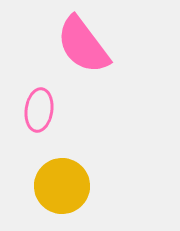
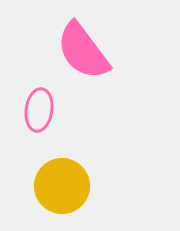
pink semicircle: moved 6 px down
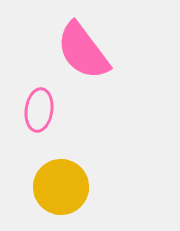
yellow circle: moved 1 px left, 1 px down
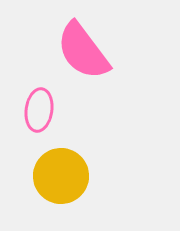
yellow circle: moved 11 px up
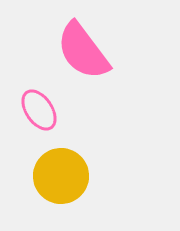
pink ellipse: rotated 42 degrees counterclockwise
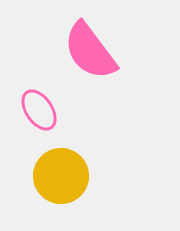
pink semicircle: moved 7 px right
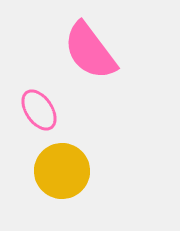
yellow circle: moved 1 px right, 5 px up
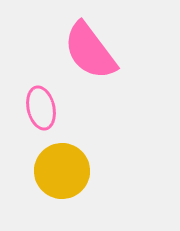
pink ellipse: moved 2 px right, 2 px up; rotated 21 degrees clockwise
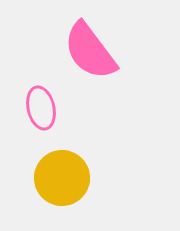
yellow circle: moved 7 px down
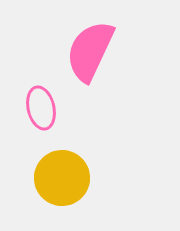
pink semicircle: rotated 62 degrees clockwise
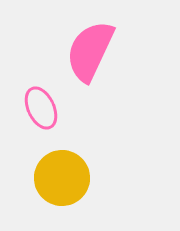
pink ellipse: rotated 12 degrees counterclockwise
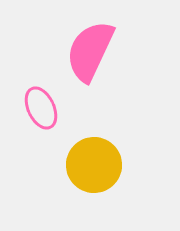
yellow circle: moved 32 px right, 13 px up
